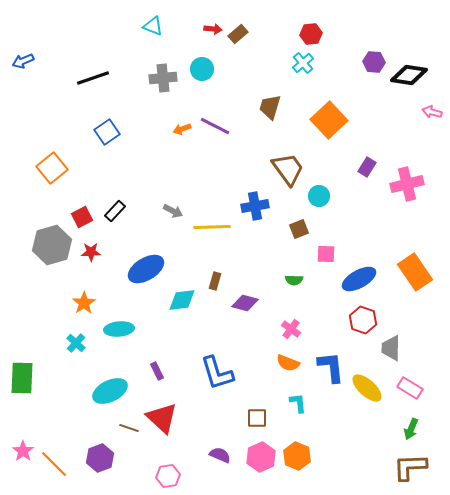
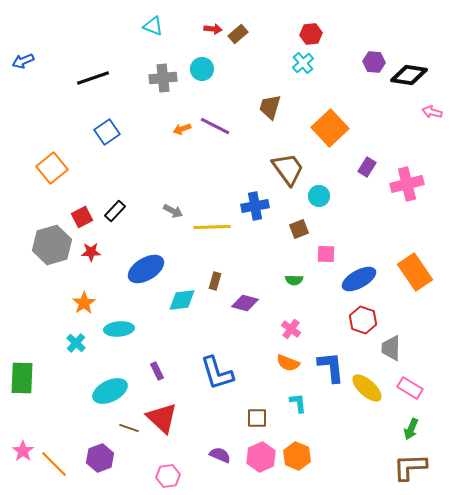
orange square at (329, 120): moved 1 px right, 8 px down
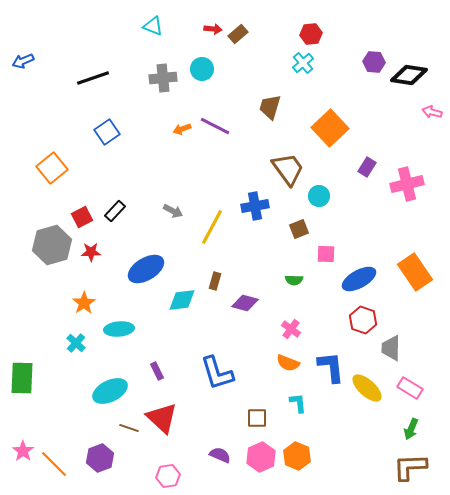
yellow line at (212, 227): rotated 60 degrees counterclockwise
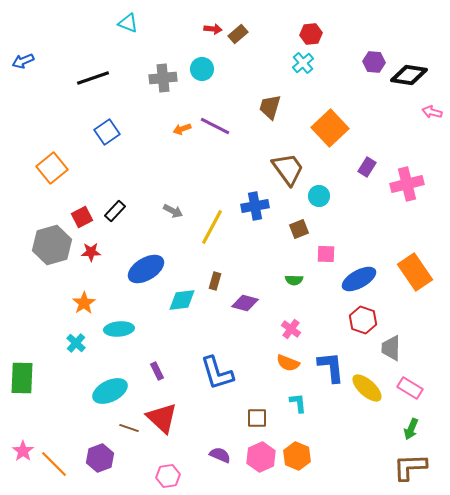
cyan triangle at (153, 26): moved 25 px left, 3 px up
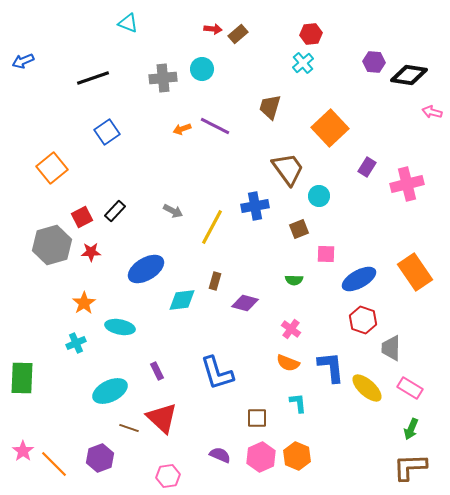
cyan ellipse at (119, 329): moved 1 px right, 2 px up; rotated 16 degrees clockwise
cyan cross at (76, 343): rotated 24 degrees clockwise
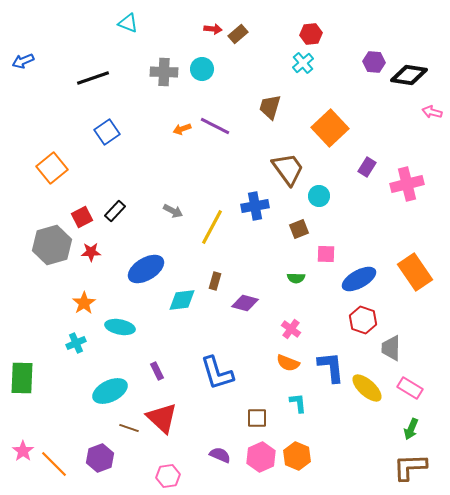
gray cross at (163, 78): moved 1 px right, 6 px up; rotated 8 degrees clockwise
green semicircle at (294, 280): moved 2 px right, 2 px up
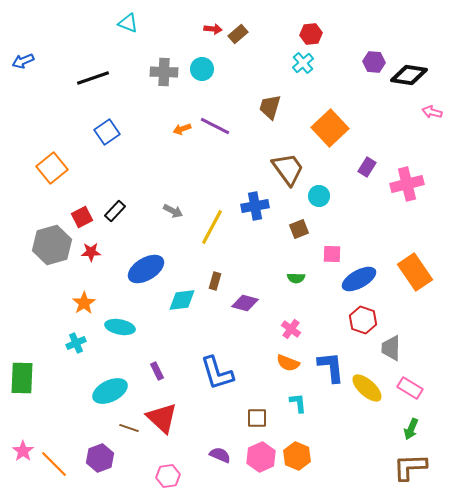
pink square at (326, 254): moved 6 px right
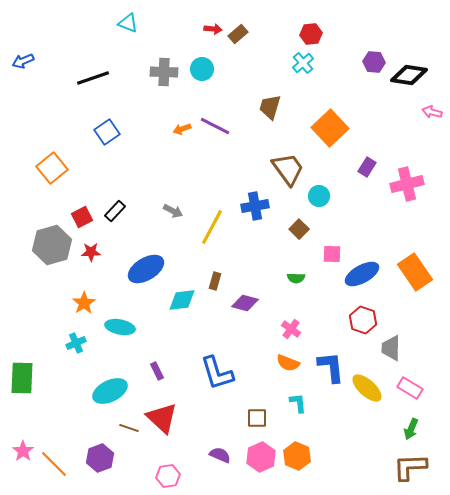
brown square at (299, 229): rotated 24 degrees counterclockwise
blue ellipse at (359, 279): moved 3 px right, 5 px up
